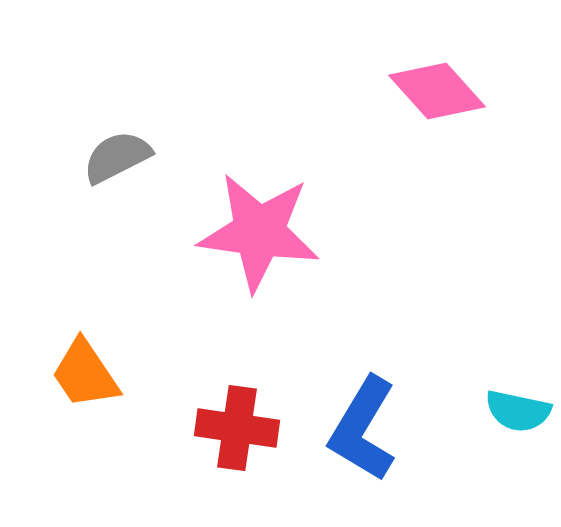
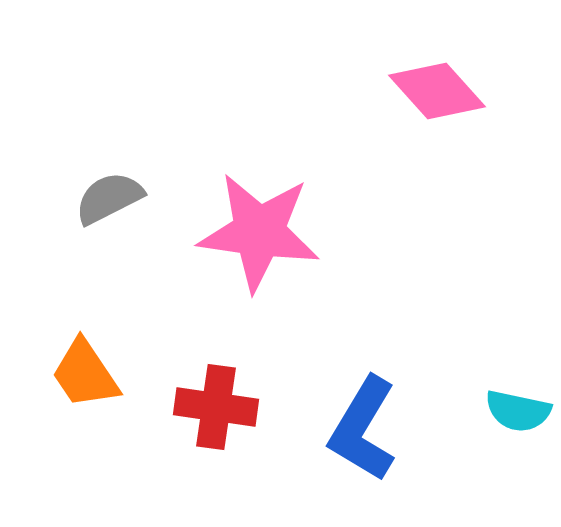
gray semicircle: moved 8 px left, 41 px down
red cross: moved 21 px left, 21 px up
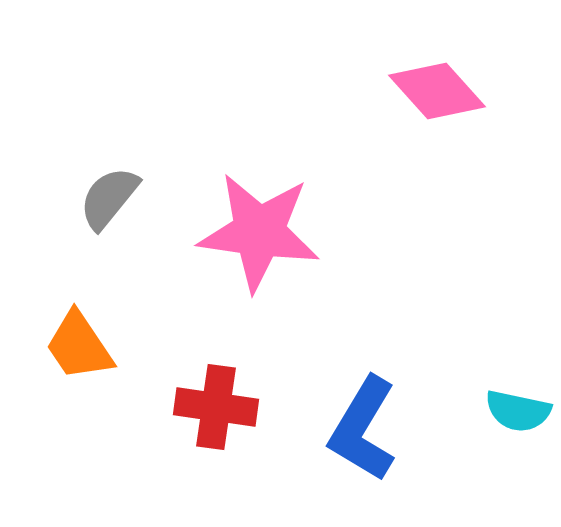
gray semicircle: rotated 24 degrees counterclockwise
orange trapezoid: moved 6 px left, 28 px up
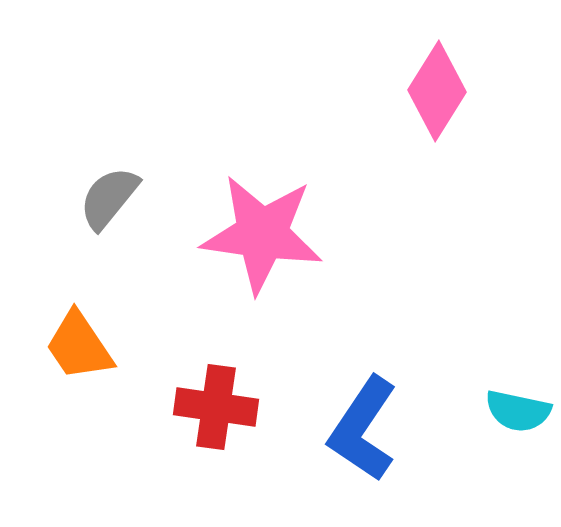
pink diamond: rotated 74 degrees clockwise
pink star: moved 3 px right, 2 px down
blue L-shape: rotated 3 degrees clockwise
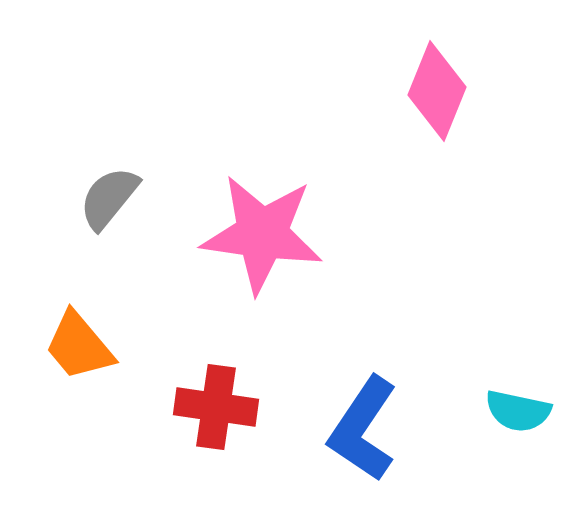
pink diamond: rotated 10 degrees counterclockwise
orange trapezoid: rotated 6 degrees counterclockwise
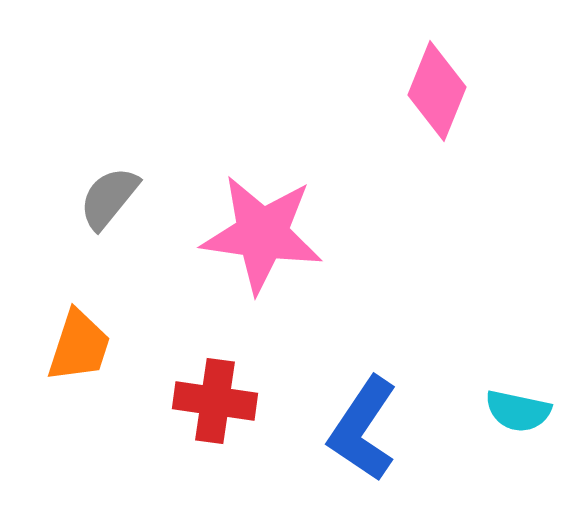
orange trapezoid: rotated 122 degrees counterclockwise
red cross: moved 1 px left, 6 px up
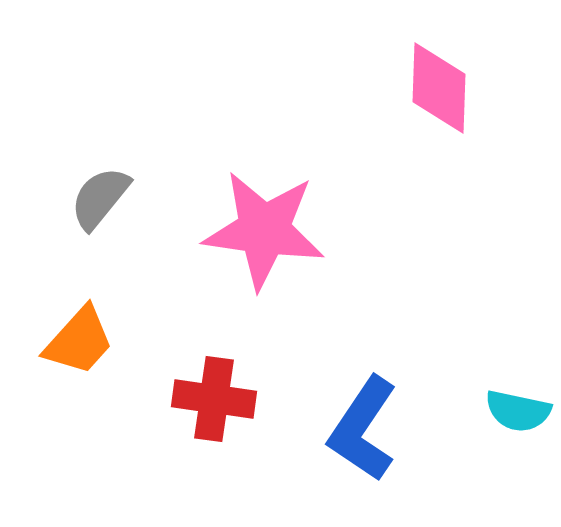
pink diamond: moved 2 px right, 3 px up; rotated 20 degrees counterclockwise
gray semicircle: moved 9 px left
pink star: moved 2 px right, 4 px up
orange trapezoid: moved 5 px up; rotated 24 degrees clockwise
red cross: moved 1 px left, 2 px up
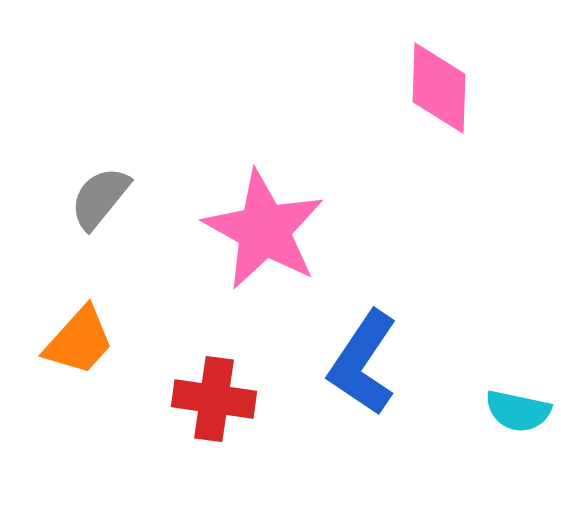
pink star: rotated 21 degrees clockwise
blue L-shape: moved 66 px up
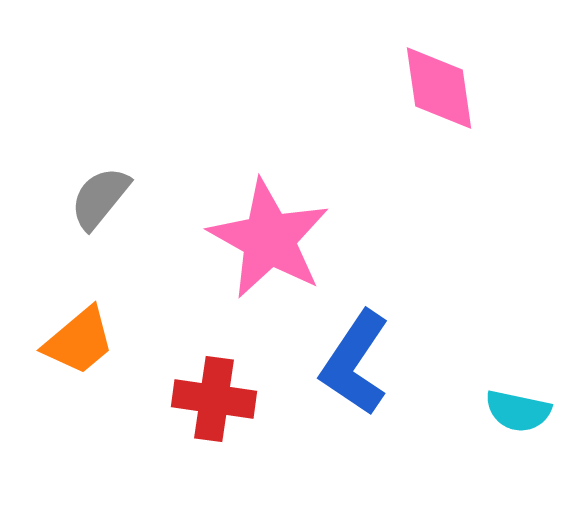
pink diamond: rotated 10 degrees counterclockwise
pink star: moved 5 px right, 9 px down
orange trapezoid: rotated 8 degrees clockwise
blue L-shape: moved 8 px left
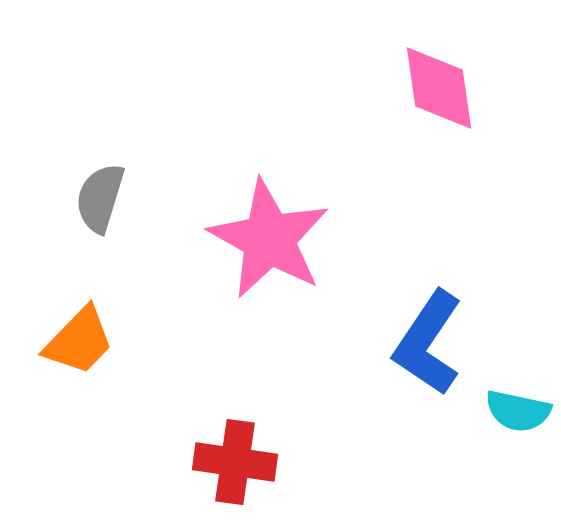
gray semicircle: rotated 22 degrees counterclockwise
orange trapezoid: rotated 6 degrees counterclockwise
blue L-shape: moved 73 px right, 20 px up
red cross: moved 21 px right, 63 px down
